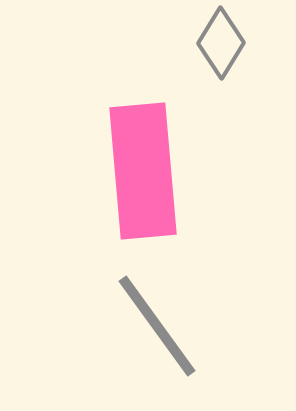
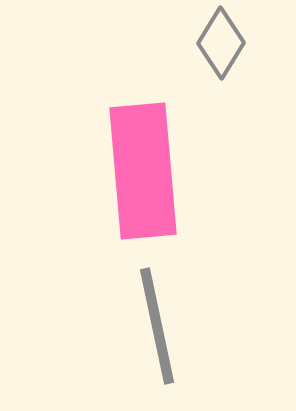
gray line: rotated 24 degrees clockwise
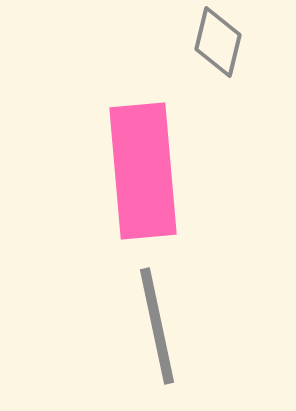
gray diamond: moved 3 px left, 1 px up; rotated 18 degrees counterclockwise
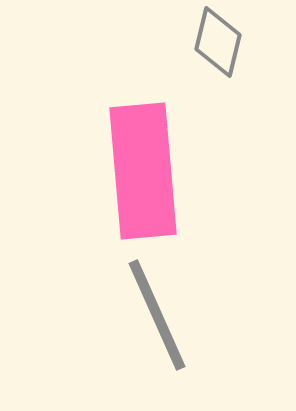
gray line: moved 11 px up; rotated 12 degrees counterclockwise
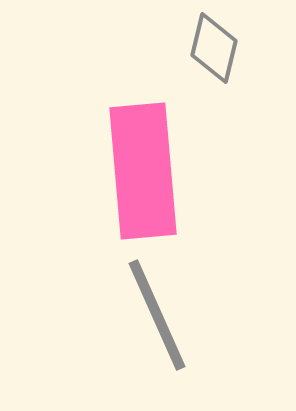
gray diamond: moved 4 px left, 6 px down
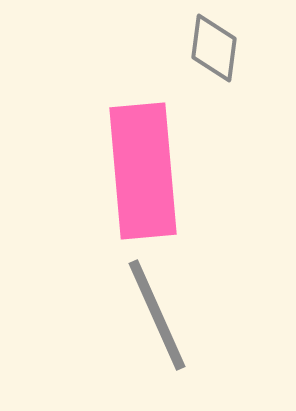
gray diamond: rotated 6 degrees counterclockwise
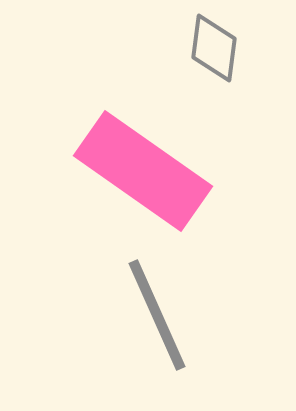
pink rectangle: rotated 50 degrees counterclockwise
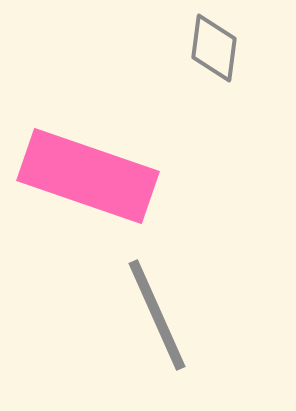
pink rectangle: moved 55 px left, 5 px down; rotated 16 degrees counterclockwise
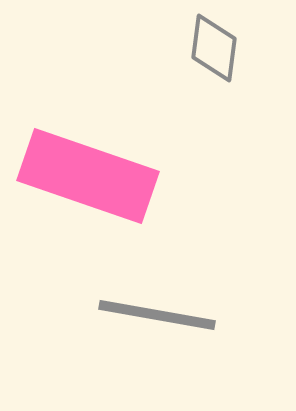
gray line: rotated 56 degrees counterclockwise
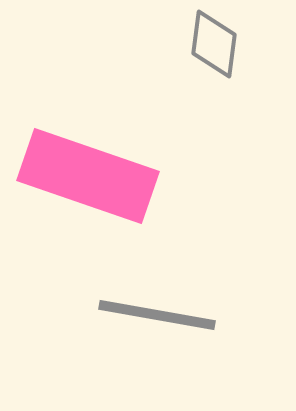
gray diamond: moved 4 px up
